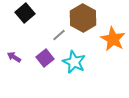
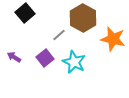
orange star: rotated 15 degrees counterclockwise
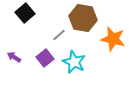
brown hexagon: rotated 20 degrees counterclockwise
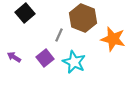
brown hexagon: rotated 12 degrees clockwise
gray line: rotated 24 degrees counterclockwise
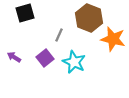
black square: rotated 24 degrees clockwise
brown hexagon: moved 6 px right
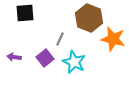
black square: rotated 12 degrees clockwise
gray line: moved 1 px right, 4 px down
purple arrow: rotated 24 degrees counterclockwise
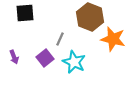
brown hexagon: moved 1 px right, 1 px up
purple arrow: rotated 120 degrees counterclockwise
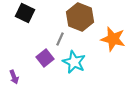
black square: rotated 30 degrees clockwise
brown hexagon: moved 10 px left
purple arrow: moved 20 px down
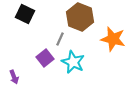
black square: moved 1 px down
cyan star: moved 1 px left
